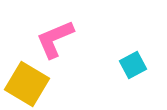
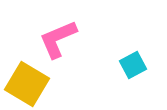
pink L-shape: moved 3 px right
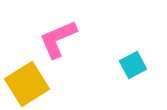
yellow square: rotated 27 degrees clockwise
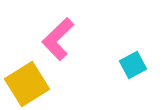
pink L-shape: rotated 21 degrees counterclockwise
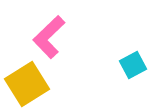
pink L-shape: moved 9 px left, 2 px up
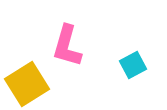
pink L-shape: moved 18 px right, 9 px down; rotated 30 degrees counterclockwise
